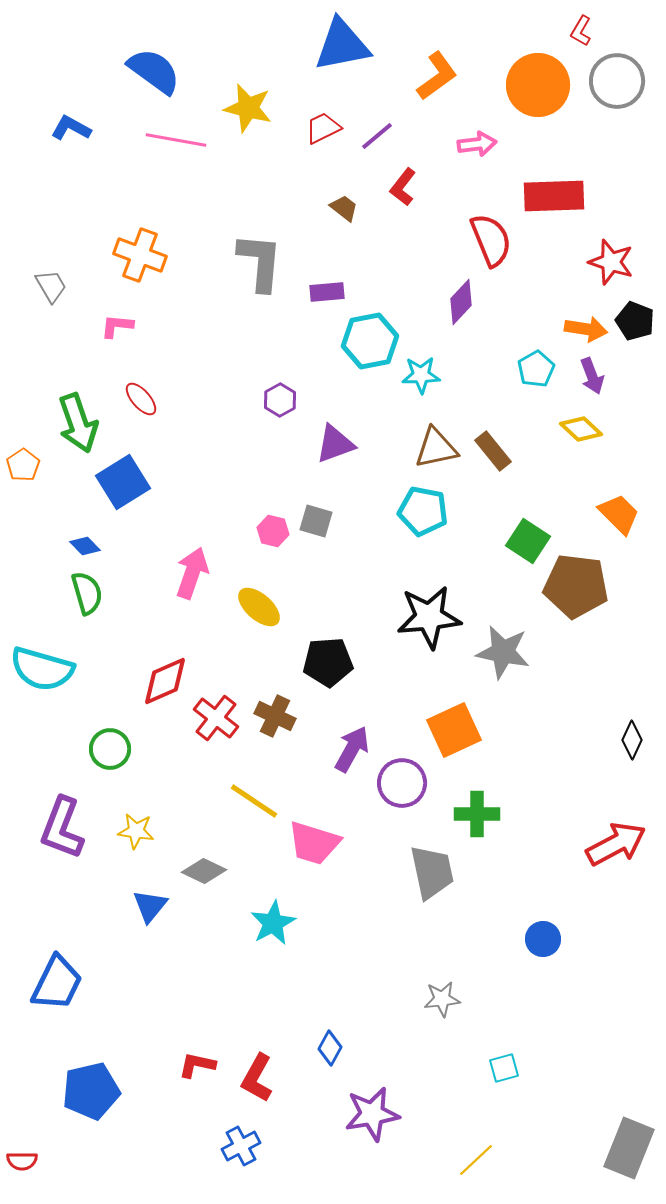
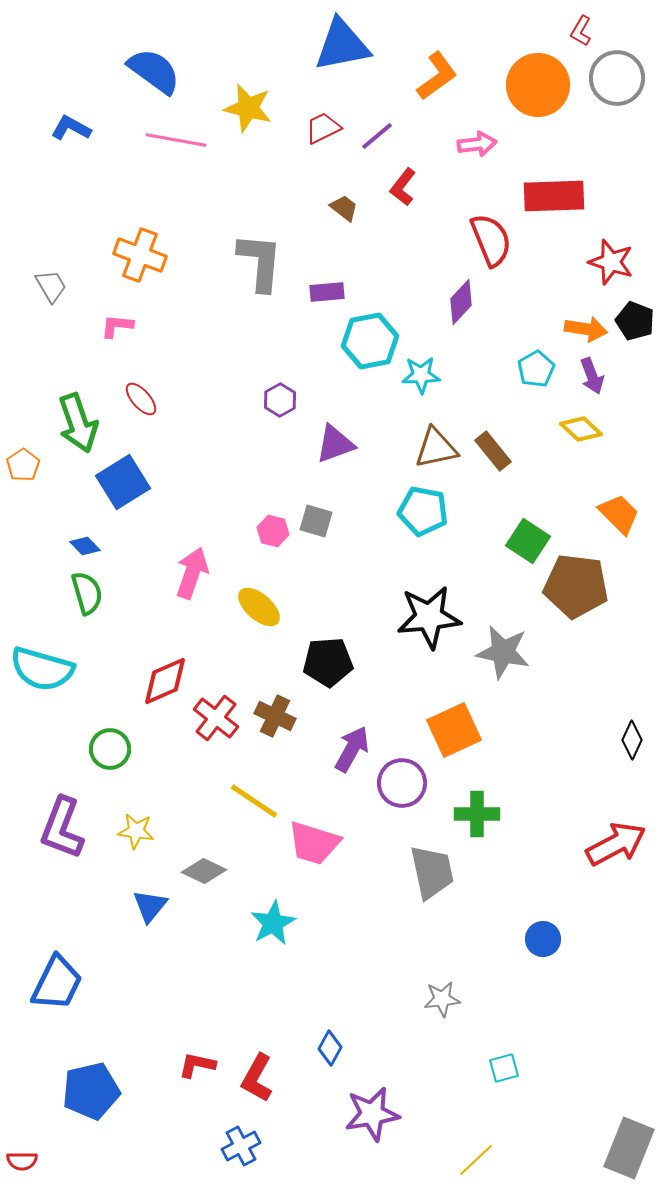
gray circle at (617, 81): moved 3 px up
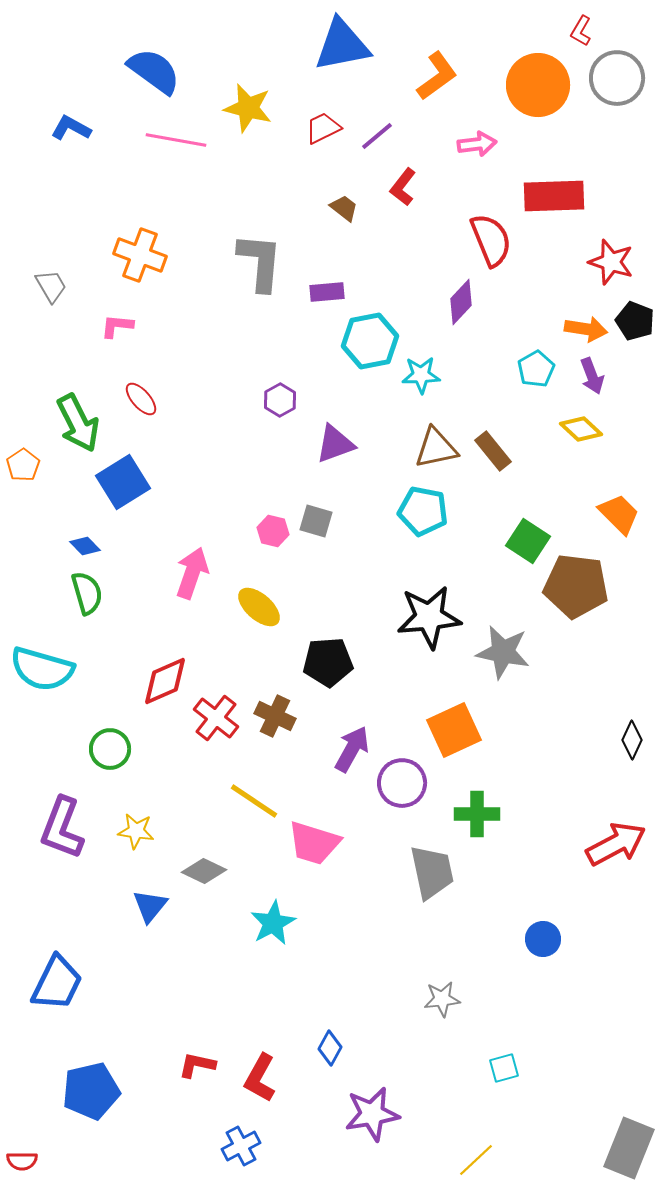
green arrow at (78, 423): rotated 8 degrees counterclockwise
red L-shape at (257, 1078): moved 3 px right
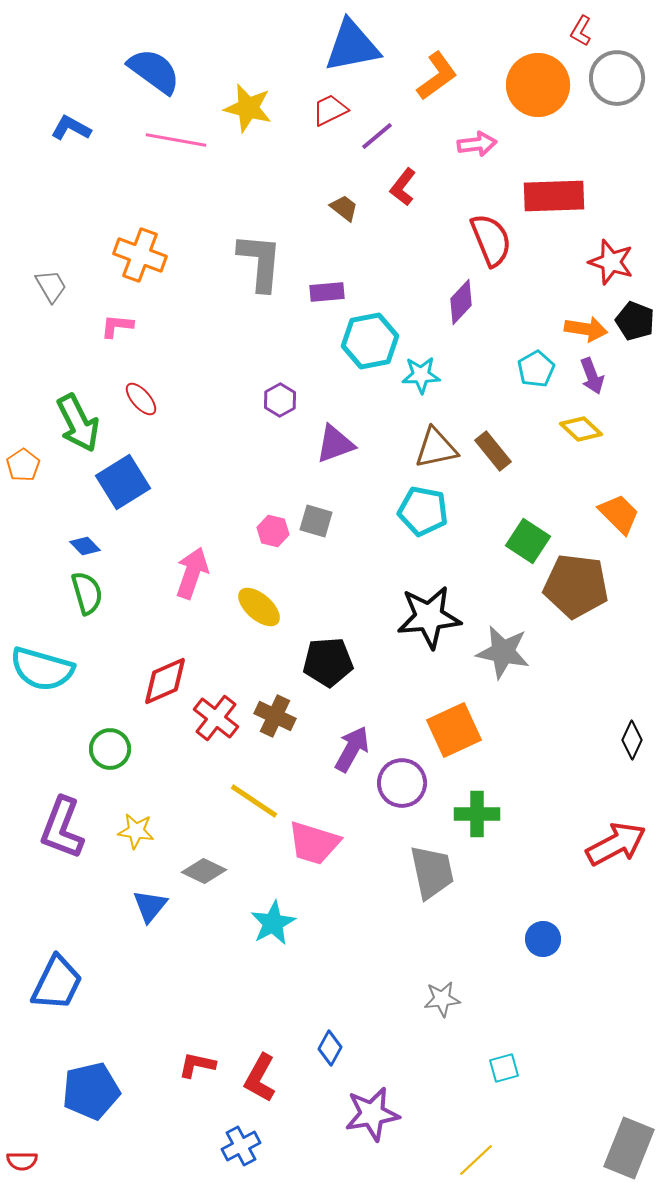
blue triangle at (342, 45): moved 10 px right, 1 px down
red trapezoid at (323, 128): moved 7 px right, 18 px up
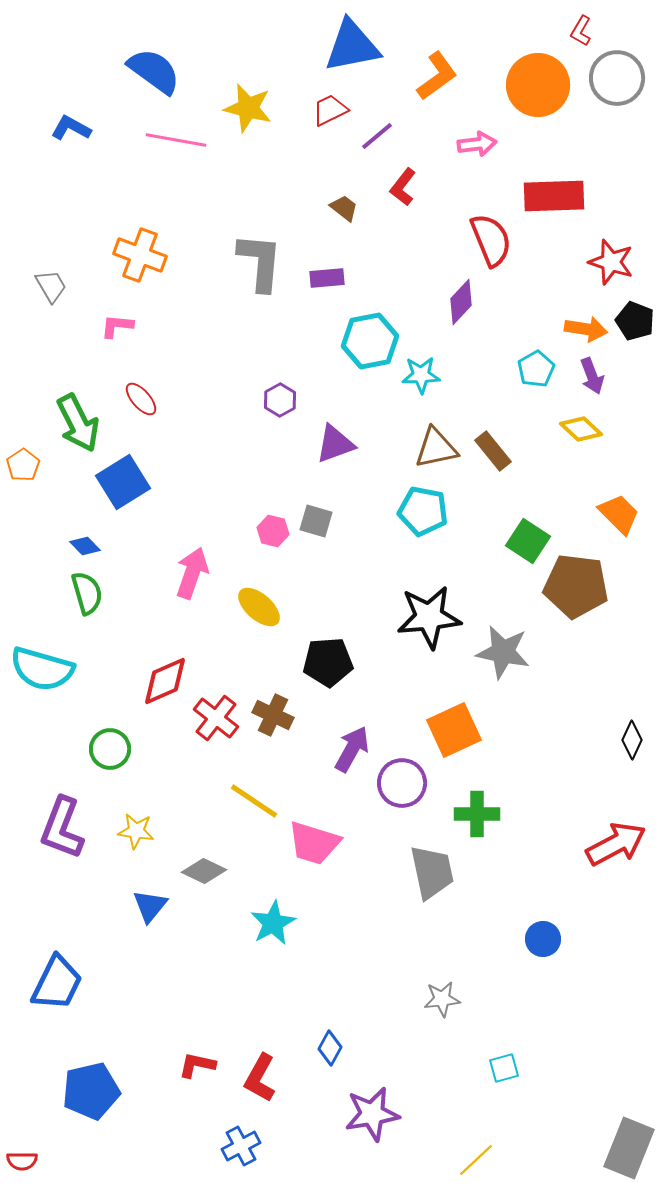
purple rectangle at (327, 292): moved 14 px up
brown cross at (275, 716): moved 2 px left, 1 px up
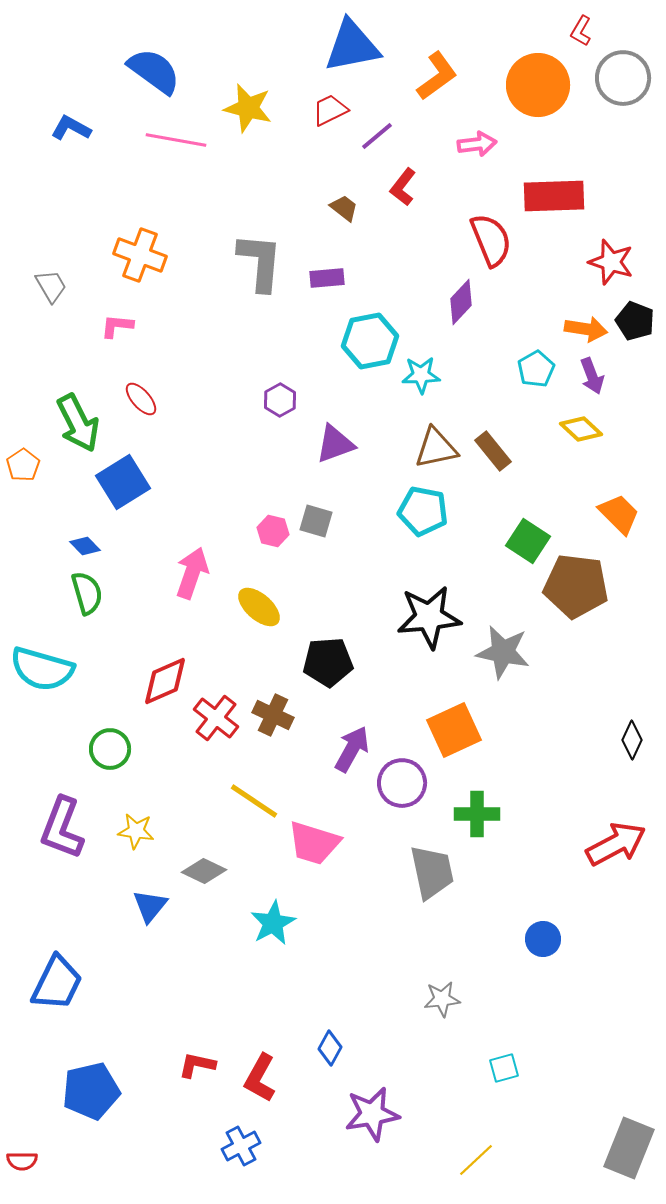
gray circle at (617, 78): moved 6 px right
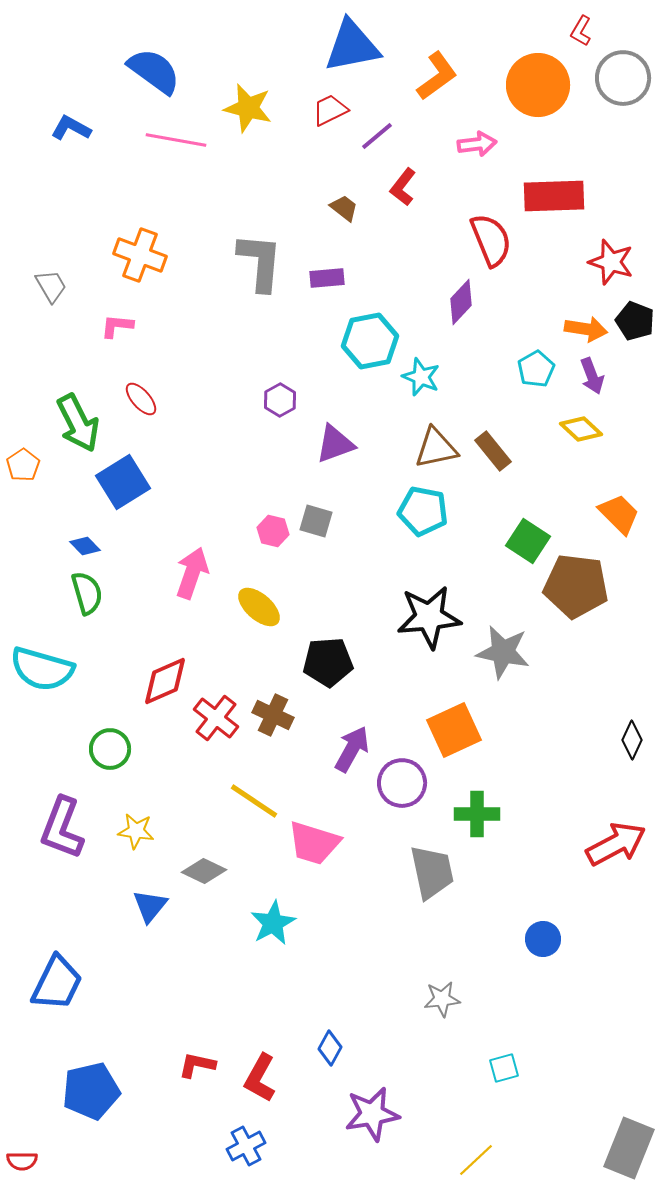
cyan star at (421, 375): moved 2 px down; rotated 24 degrees clockwise
blue cross at (241, 1146): moved 5 px right
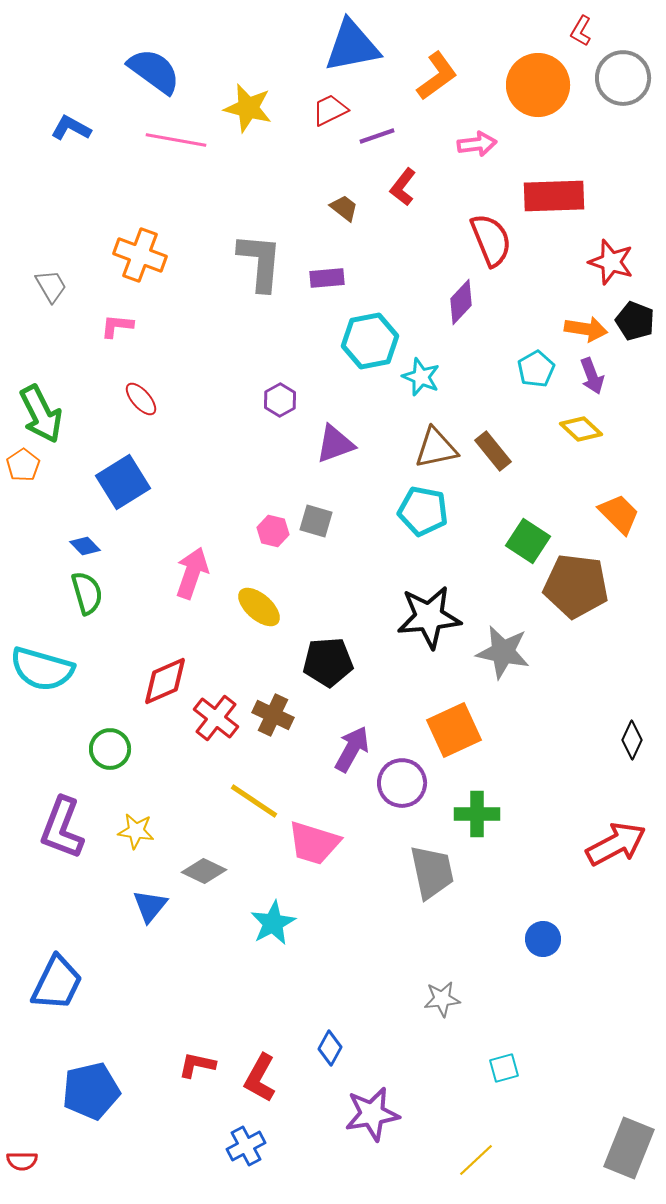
purple line at (377, 136): rotated 21 degrees clockwise
green arrow at (78, 423): moved 37 px left, 9 px up
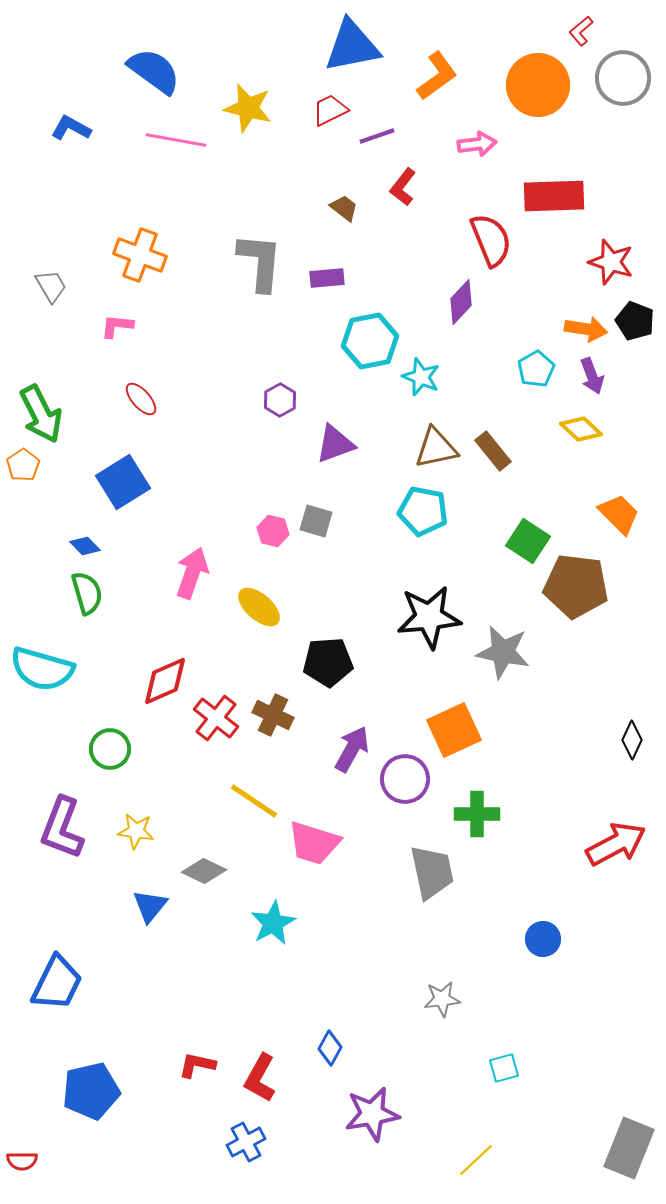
red L-shape at (581, 31): rotated 20 degrees clockwise
purple circle at (402, 783): moved 3 px right, 4 px up
blue cross at (246, 1146): moved 4 px up
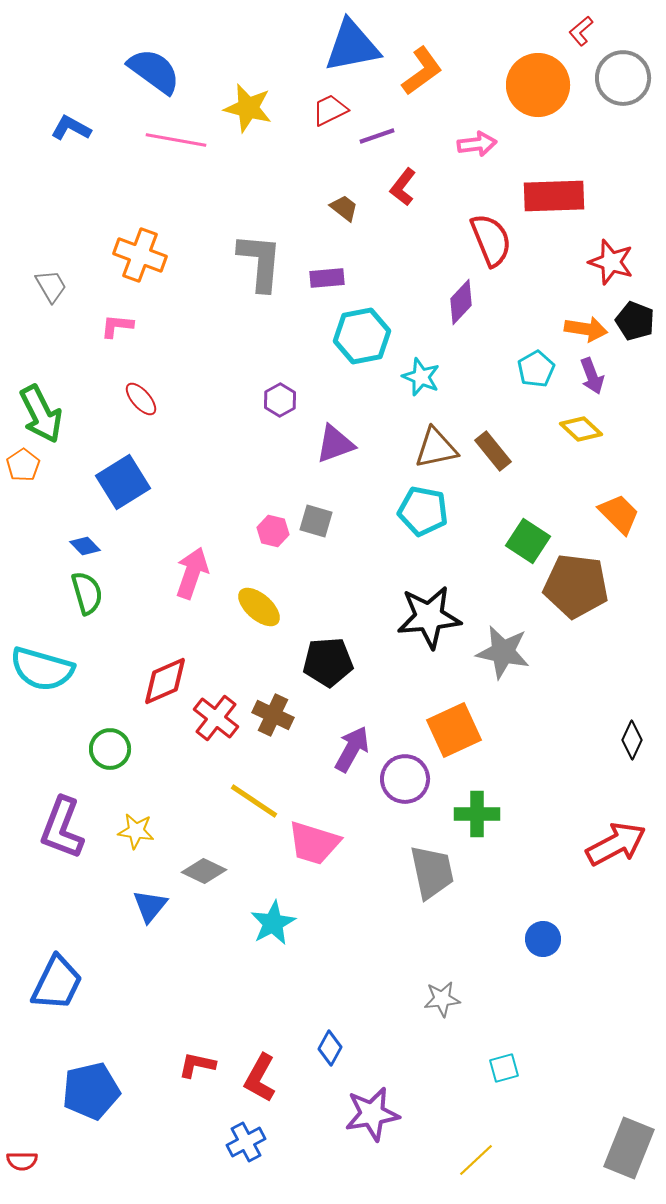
orange L-shape at (437, 76): moved 15 px left, 5 px up
cyan hexagon at (370, 341): moved 8 px left, 5 px up
